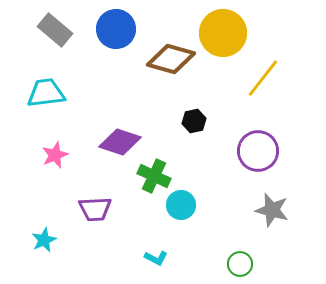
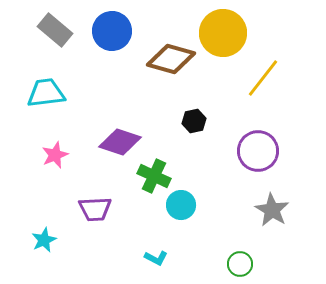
blue circle: moved 4 px left, 2 px down
gray star: rotated 16 degrees clockwise
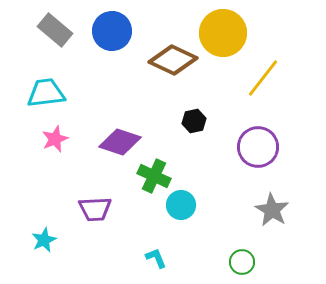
brown diamond: moved 2 px right, 1 px down; rotated 9 degrees clockwise
purple circle: moved 4 px up
pink star: moved 16 px up
cyan L-shape: rotated 140 degrees counterclockwise
green circle: moved 2 px right, 2 px up
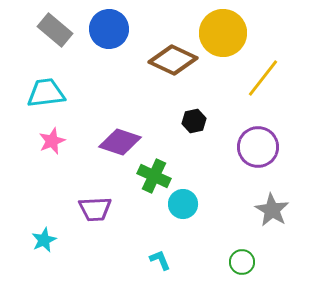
blue circle: moved 3 px left, 2 px up
pink star: moved 3 px left, 2 px down
cyan circle: moved 2 px right, 1 px up
cyan L-shape: moved 4 px right, 2 px down
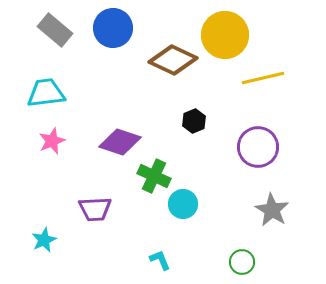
blue circle: moved 4 px right, 1 px up
yellow circle: moved 2 px right, 2 px down
yellow line: rotated 39 degrees clockwise
black hexagon: rotated 10 degrees counterclockwise
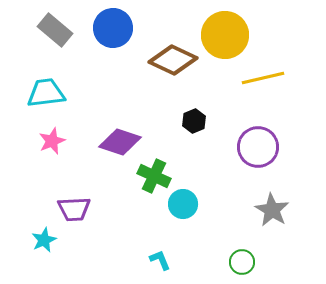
purple trapezoid: moved 21 px left
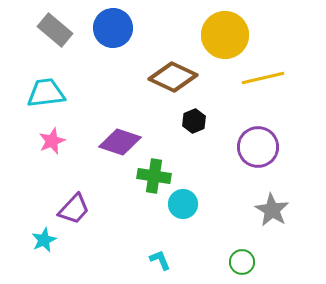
brown diamond: moved 17 px down
green cross: rotated 16 degrees counterclockwise
purple trapezoid: rotated 44 degrees counterclockwise
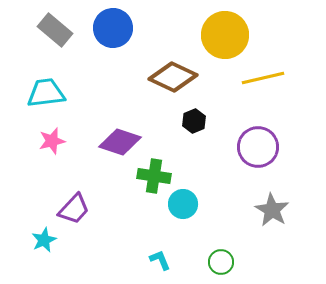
pink star: rotated 8 degrees clockwise
green circle: moved 21 px left
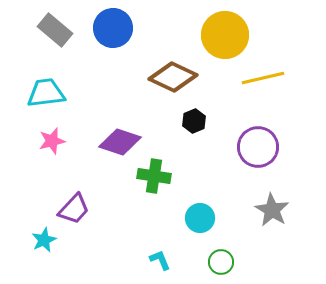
cyan circle: moved 17 px right, 14 px down
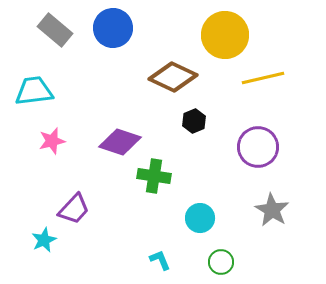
cyan trapezoid: moved 12 px left, 2 px up
